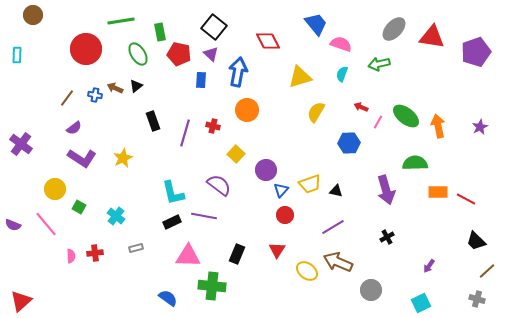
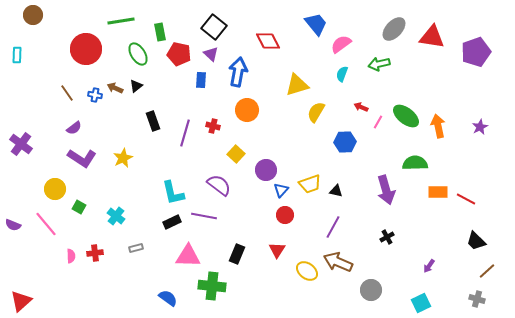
pink semicircle at (341, 44): rotated 55 degrees counterclockwise
yellow triangle at (300, 77): moved 3 px left, 8 px down
brown line at (67, 98): moved 5 px up; rotated 72 degrees counterclockwise
blue hexagon at (349, 143): moved 4 px left, 1 px up
purple line at (333, 227): rotated 30 degrees counterclockwise
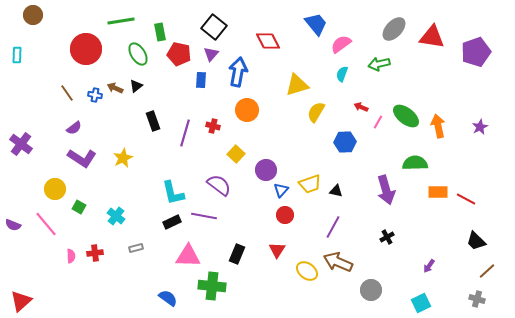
purple triangle at (211, 54): rotated 28 degrees clockwise
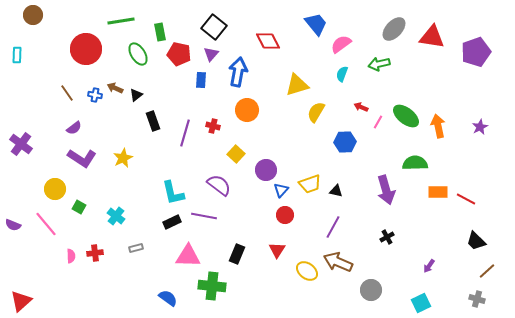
black triangle at (136, 86): moved 9 px down
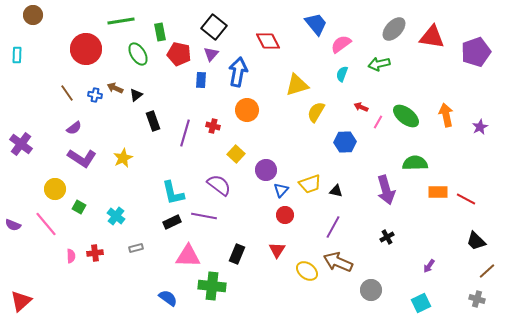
orange arrow at (438, 126): moved 8 px right, 11 px up
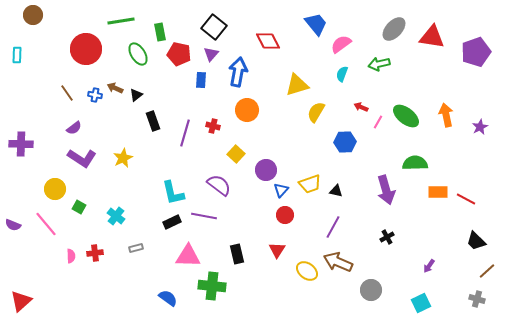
purple cross at (21, 144): rotated 35 degrees counterclockwise
black rectangle at (237, 254): rotated 36 degrees counterclockwise
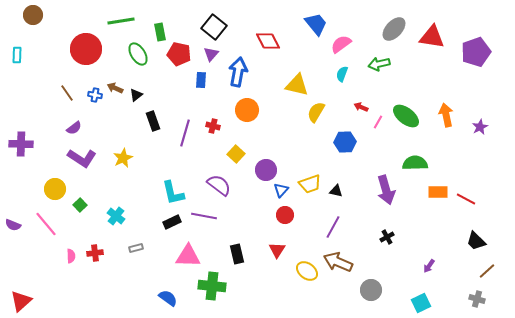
yellow triangle at (297, 85): rotated 30 degrees clockwise
green square at (79, 207): moved 1 px right, 2 px up; rotated 16 degrees clockwise
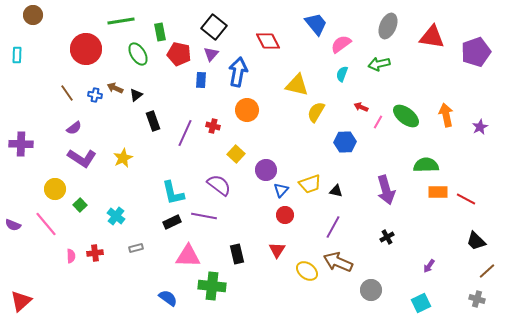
gray ellipse at (394, 29): moved 6 px left, 3 px up; rotated 20 degrees counterclockwise
purple line at (185, 133): rotated 8 degrees clockwise
green semicircle at (415, 163): moved 11 px right, 2 px down
